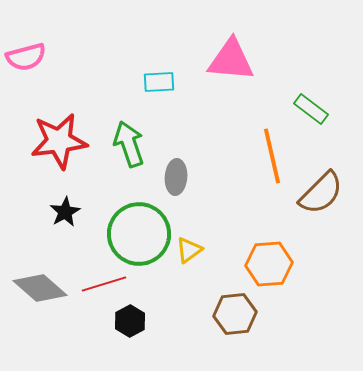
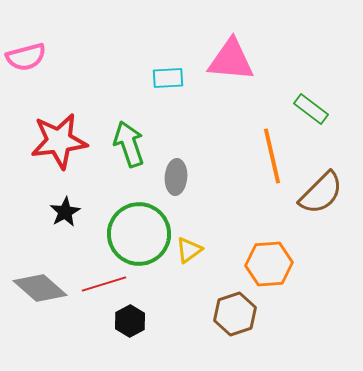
cyan rectangle: moved 9 px right, 4 px up
brown hexagon: rotated 12 degrees counterclockwise
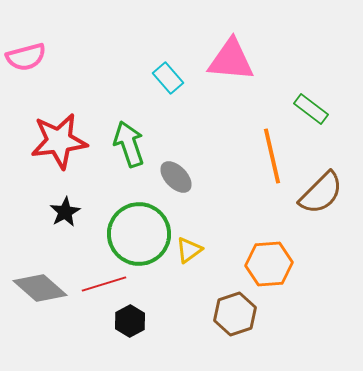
cyan rectangle: rotated 52 degrees clockwise
gray ellipse: rotated 48 degrees counterclockwise
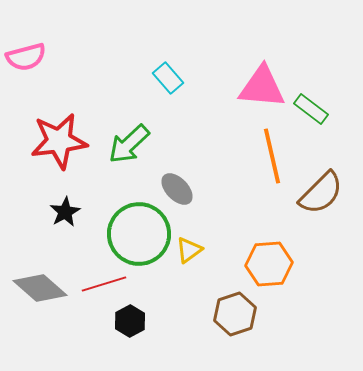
pink triangle: moved 31 px right, 27 px down
green arrow: rotated 114 degrees counterclockwise
gray ellipse: moved 1 px right, 12 px down
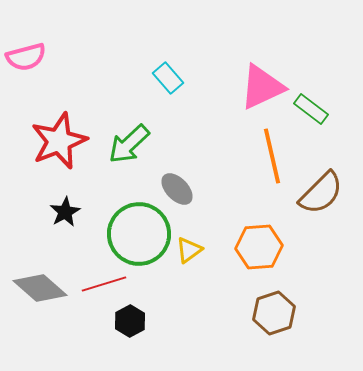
pink triangle: rotated 30 degrees counterclockwise
red star: rotated 14 degrees counterclockwise
orange hexagon: moved 10 px left, 17 px up
brown hexagon: moved 39 px right, 1 px up
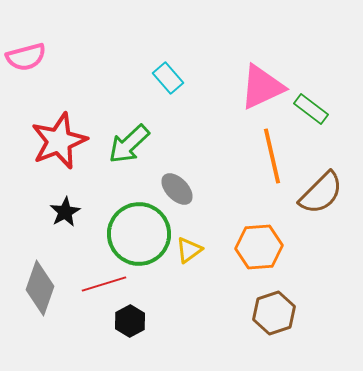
gray diamond: rotated 68 degrees clockwise
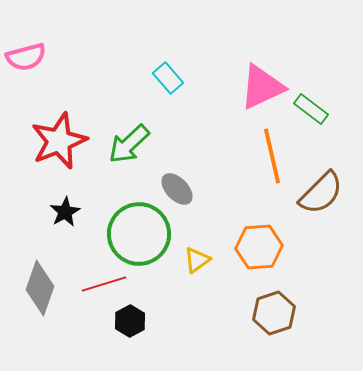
yellow triangle: moved 8 px right, 10 px down
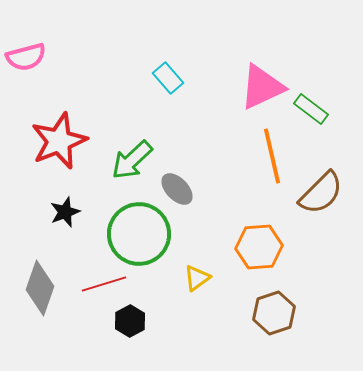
green arrow: moved 3 px right, 16 px down
black star: rotated 8 degrees clockwise
yellow triangle: moved 18 px down
